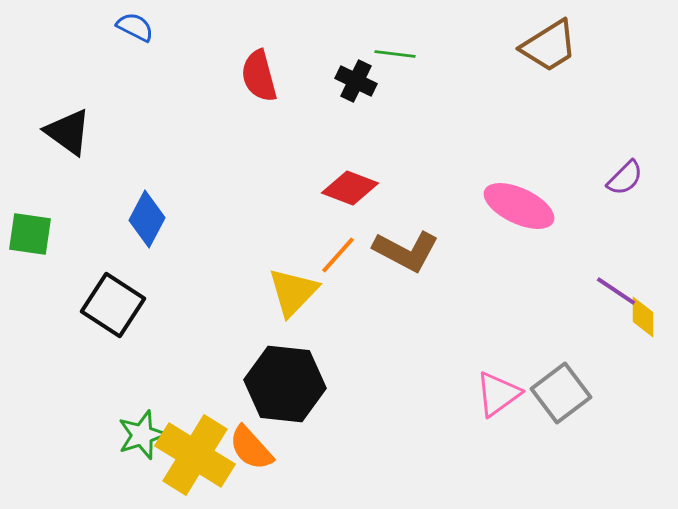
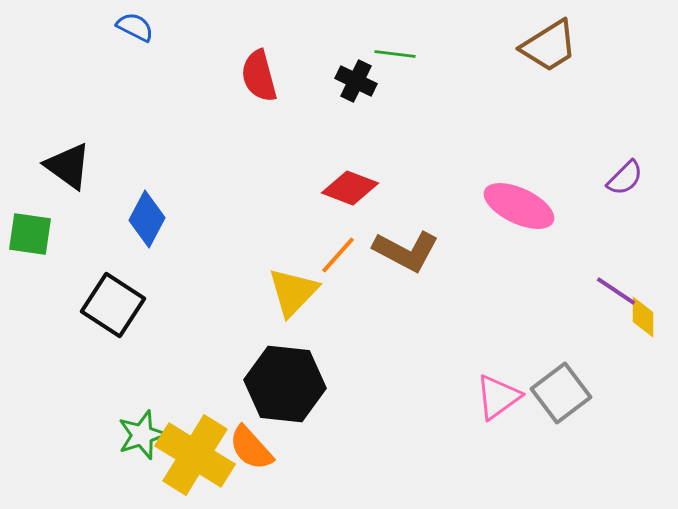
black triangle: moved 34 px down
pink triangle: moved 3 px down
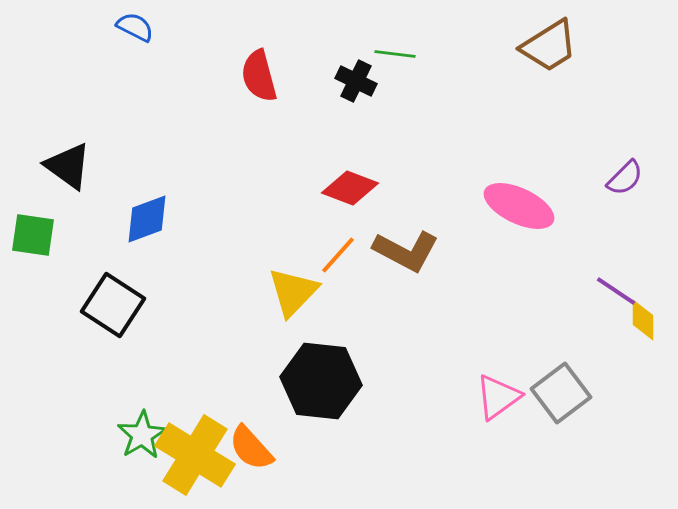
blue diamond: rotated 42 degrees clockwise
green square: moved 3 px right, 1 px down
yellow diamond: moved 3 px down
black hexagon: moved 36 px right, 3 px up
green star: rotated 12 degrees counterclockwise
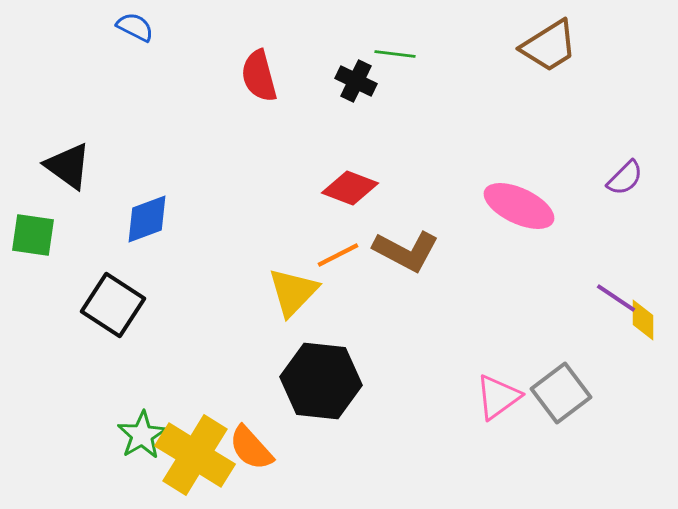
orange line: rotated 21 degrees clockwise
purple line: moved 7 px down
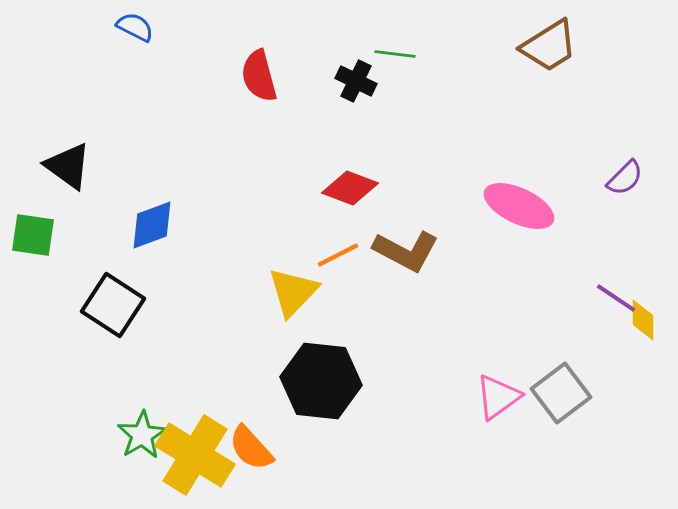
blue diamond: moved 5 px right, 6 px down
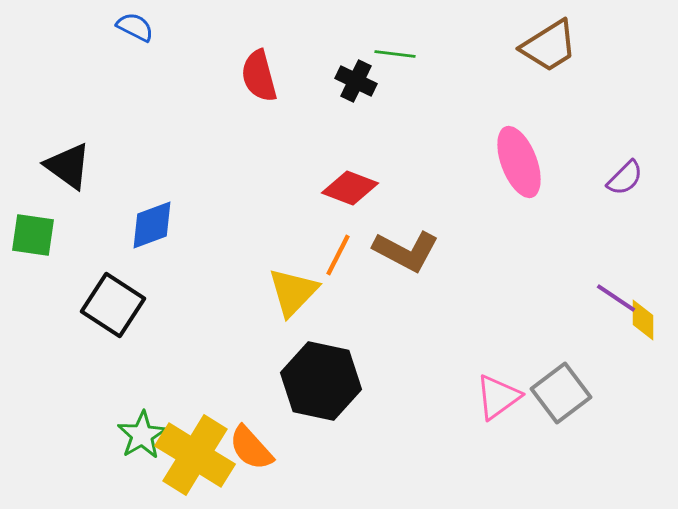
pink ellipse: moved 44 px up; rotated 44 degrees clockwise
orange line: rotated 36 degrees counterclockwise
black hexagon: rotated 6 degrees clockwise
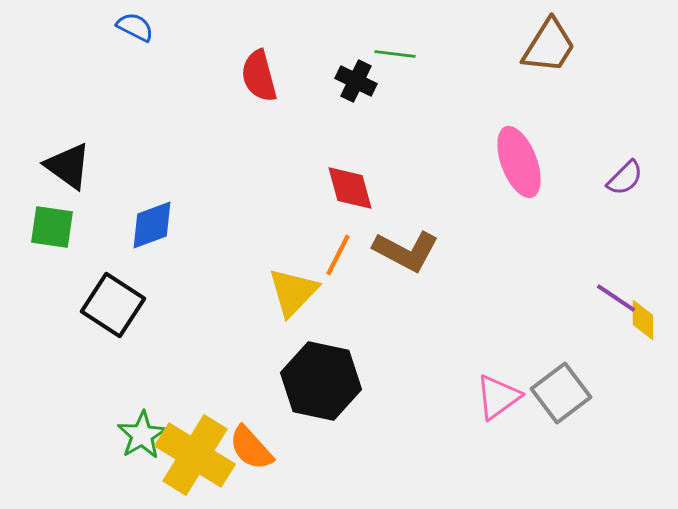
brown trapezoid: rotated 26 degrees counterclockwise
red diamond: rotated 54 degrees clockwise
green square: moved 19 px right, 8 px up
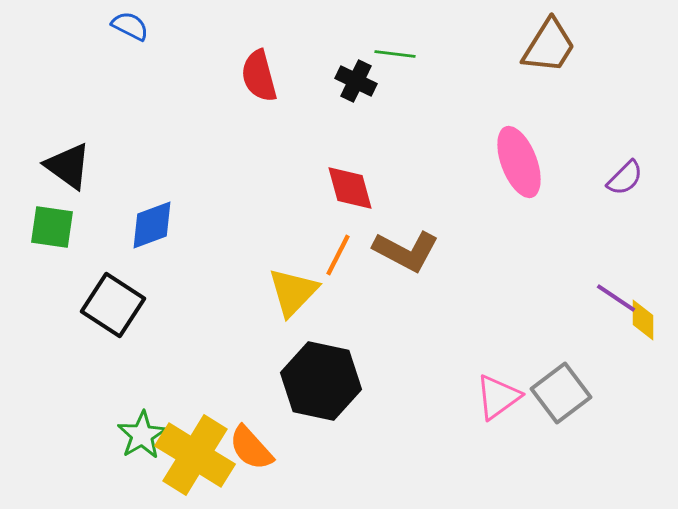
blue semicircle: moved 5 px left, 1 px up
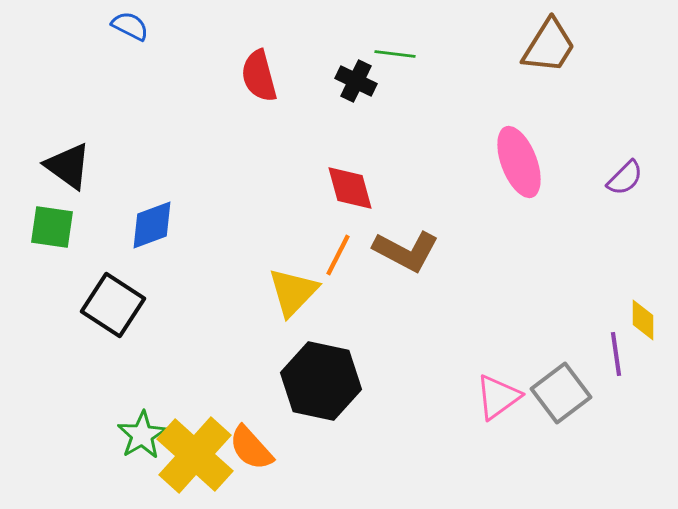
purple line: moved 56 px down; rotated 48 degrees clockwise
yellow cross: rotated 10 degrees clockwise
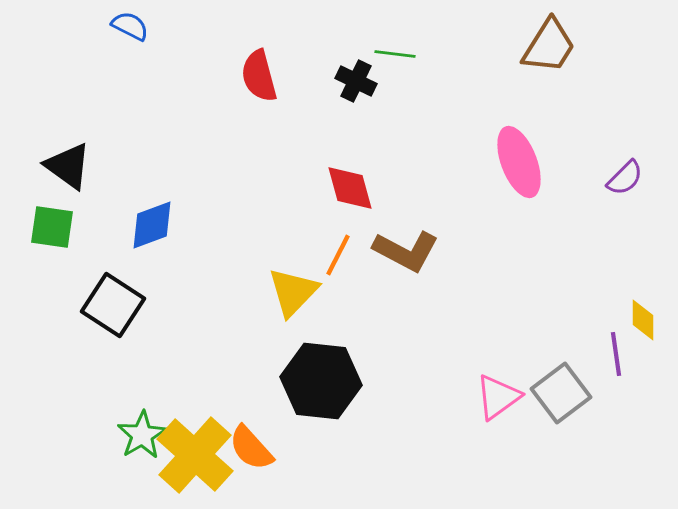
black hexagon: rotated 6 degrees counterclockwise
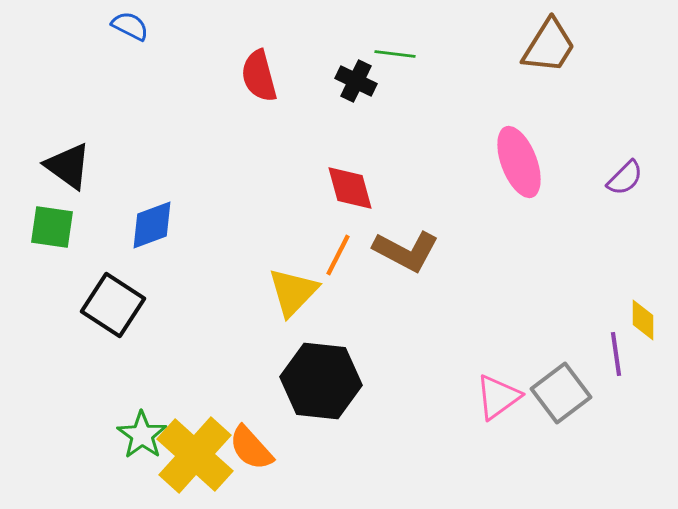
green star: rotated 6 degrees counterclockwise
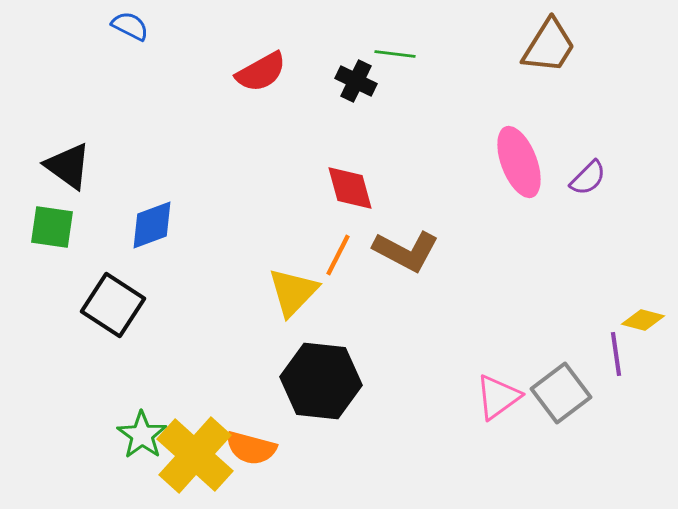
red semicircle: moved 2 px right, 4 px up; rotated 104 degrees counterclockwise
purple semicircle: moved 37 px left
yellow diamond: rotated 75 degrees counterclockwise
orange semicircle: rotated 33 degrees counterclockwise
